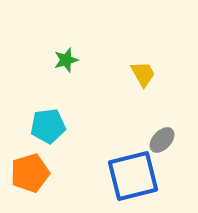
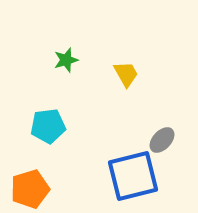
yellow trapezoid: moved 17 px left
orange pentagon: moved 16 px down
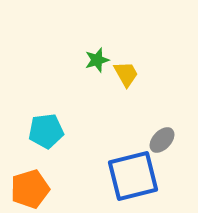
green star: moved 31 px right
cyan pentagon: moved 2 px left, 5 px down
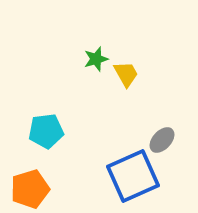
green star: moved 1 px left, 1 px up
blue square: rotated 10 degrees counterclockwise
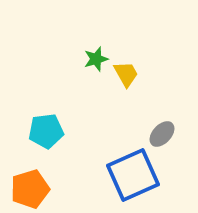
gray ellipse: moved 6 px up
blue square: moved 1 px up
